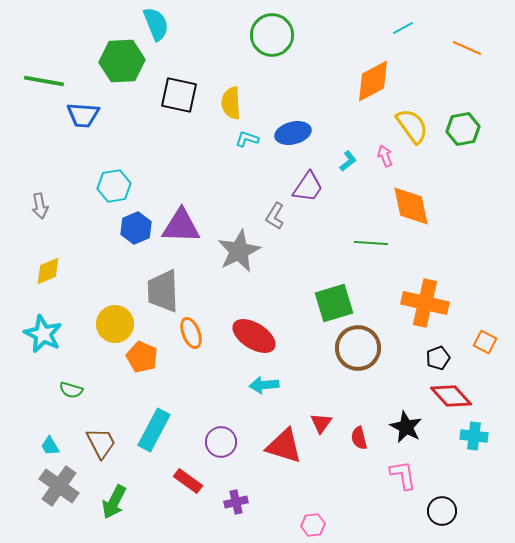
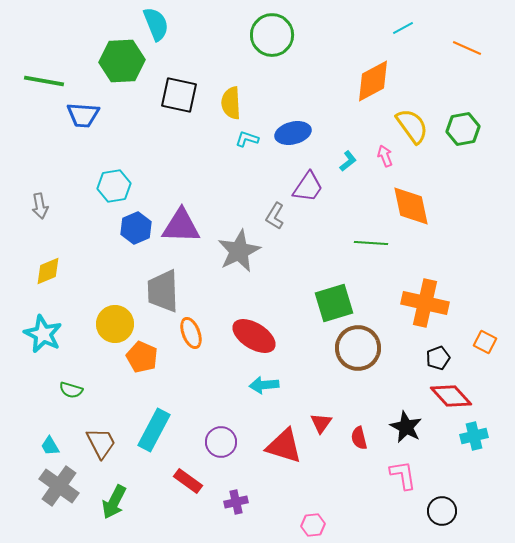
cyan cross at (474, 436): rotated 20 degrees counterclockwise
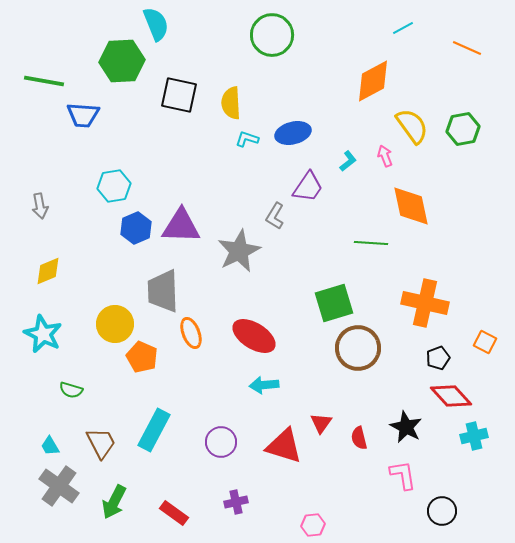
red rectangle at (188, 481): moved 14 px left, 32 px down
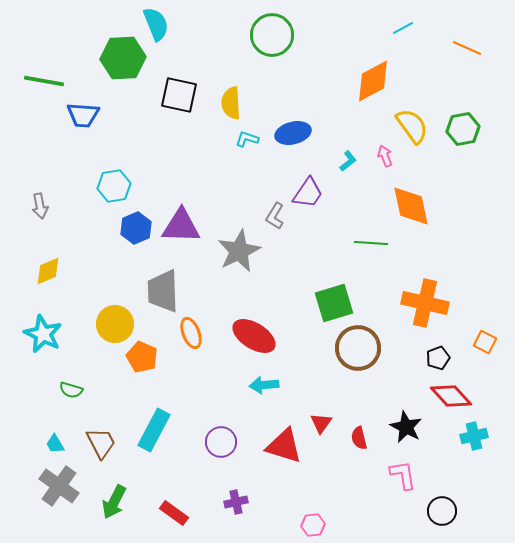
green hexagon at (122, 61): moved 1 px right, 3 px up
purple trapezoid at (308, 187): moved 6 px down
cyan trapezoid at (50, 446): moved 5 px right, 2 px up
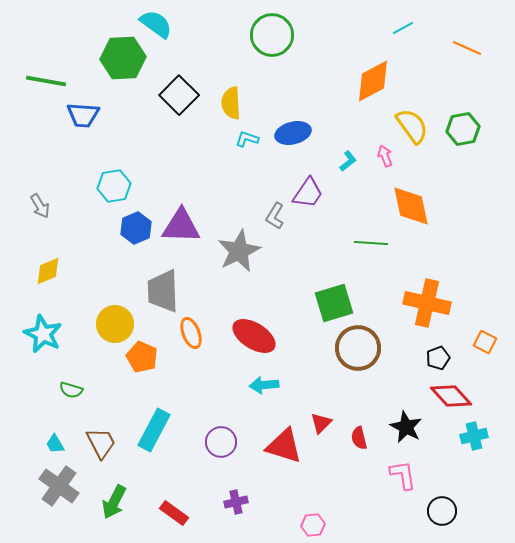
cyan semicircle at (156, 24): rotated 32 degrees counterclockwise
green line at (44, 81): moved 2 px right
black square at (179, 95): rotated 33 degrees clockwise
gray arrow at (40, 206): rotated 20 degrees counterclockwise
orange cross at (425, 303): moved 2 px right
red triangle at (321, 423): rotated 10 degrees clockwise
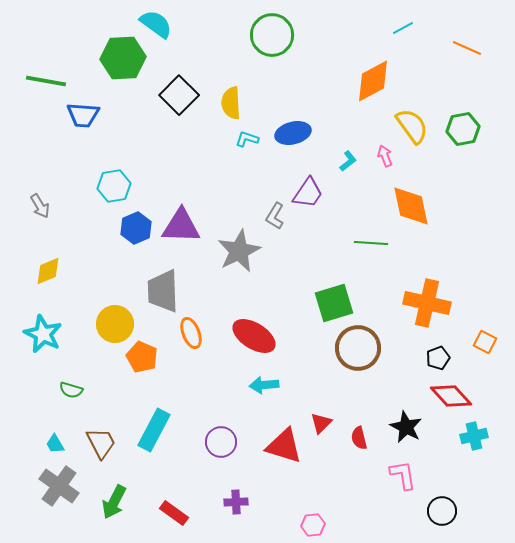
purple cross at (236, 502): rotated 10 degrees clockwise
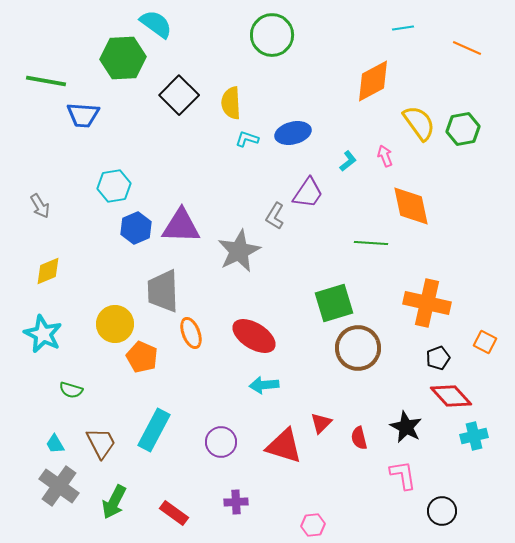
cyan line at (403, 28): rotated 20 degrees clockwise
yellow semicircle at (412, 126): moved 7 px right, 3 px up
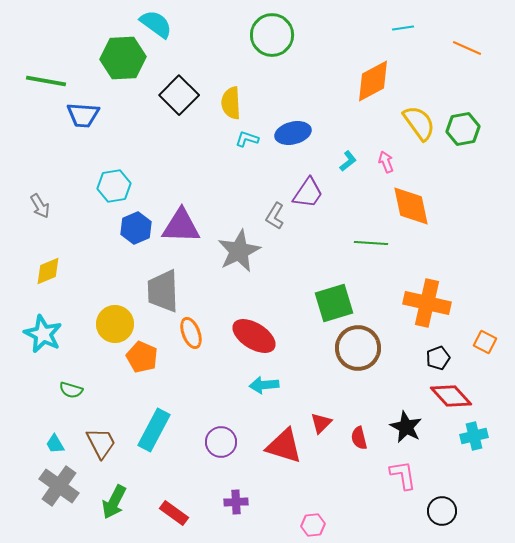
pink arrow at (385, 156): moved 1 px right, 6 px down
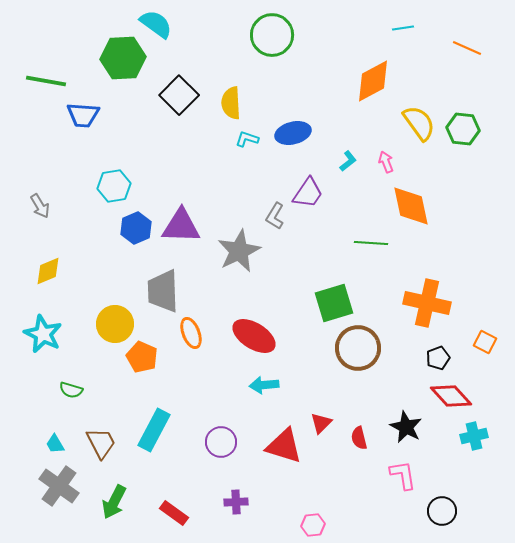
green hexagon at (463, 129): rotated 16 degrees clockwise
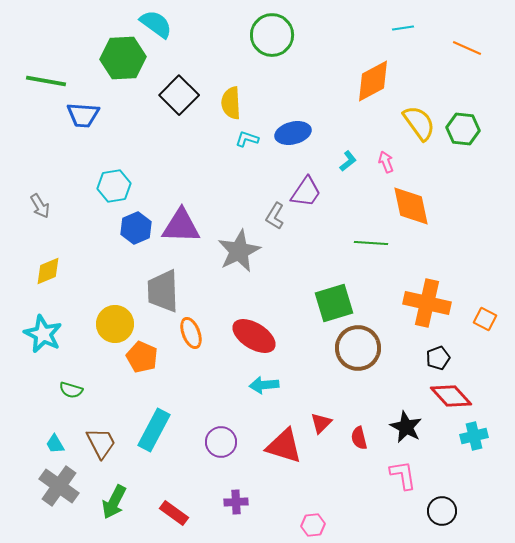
purple trapezoid at (308, 193): moved 2 px left, 1 px up
orange square at (485, 342): moved 23 px up
